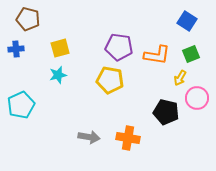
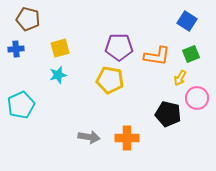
purple pentagon: rotated 8 degrees counterclockwise
orange L-shape: moved 1 px down
black pentagon: moved 2 px right, 2 px down
orange cross: moved 1 px left; rotated 10 degrees counterclockwise
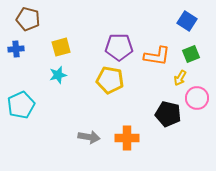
yellow square: moved 1 px right, 1 px up
